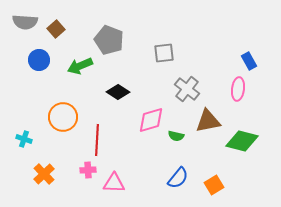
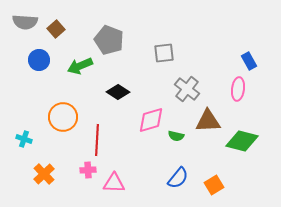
brown triangle: rotated 8 degrees clockwise
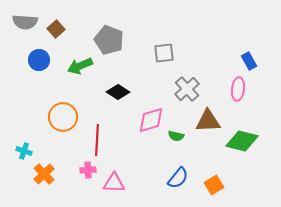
gray cross: rotated 10 degrees clockwise
cyan cross: moved 12 px down
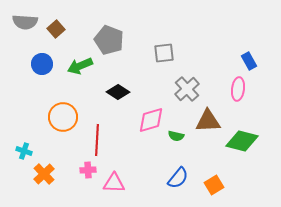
blue circle: moved 3 px right, 4 px down
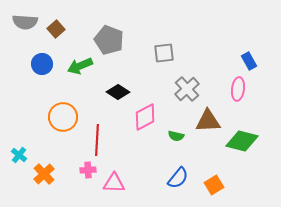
pink diamond: moved 6 px left, 3 px up; rotated 12 degrees counterclockwise
cyan cross: moved 5 px left, 4 px down; rotated 21 degrees clockwise
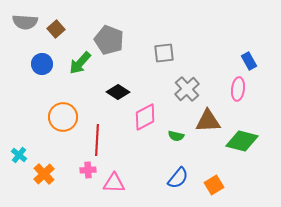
green arrow: moved 3 px up; rotated 25 degrees counterclockwise
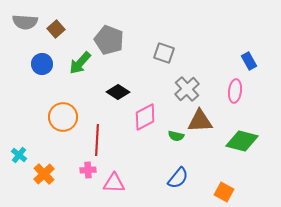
gray square: rotated 25 degrees clockwise
pink ellipse: moved 3 px left, 2 px down
brown triangle: moved 8 px left
orange square: moved 10 px right, 7 px down; rotated 30 degrees counterclockwise
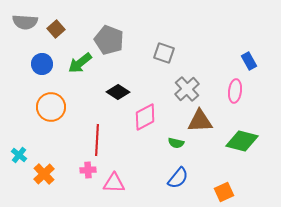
green arrow: rotated 10 degrees clockwise
orange circle: moved 12 px left, 10 px up
green semicircle: moved 7 px down
orange square: rotated 36 degrees clockwise
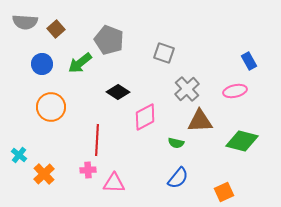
pink ellipse: rotated 70 degrees clockwise
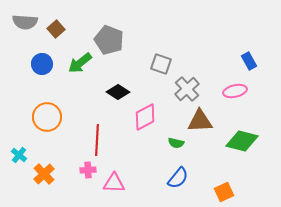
gray square: moved 3 px left, 11 px down
orange circle: moved 4 px left, 10 px down
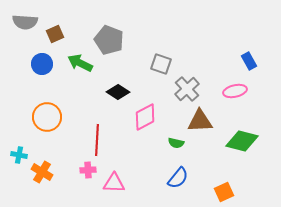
brown square: moved 1 px left, 5 px down; rotated 18 degrees clockwise
green arrow: rotated 65 degrees clockwise
cyan cross: rotated 28 degrees counterclockwise
orange cross: moved 2 px left, 2 px up; rotated 15 degrees counterclockwise
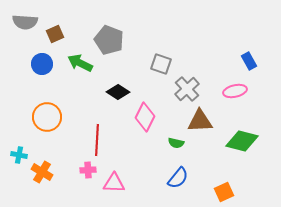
pink diamond: rotated 36 degrees counterclockwise
